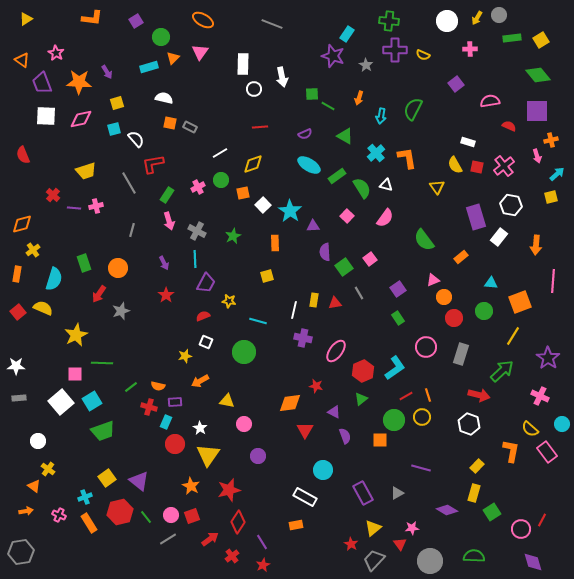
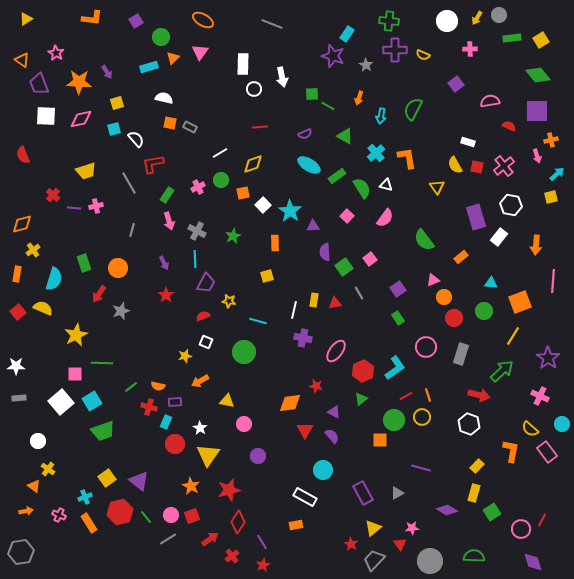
purple trapezoid at (42, 83): moved 3 px left, 1 px down
purple semicircle at (345, 436): moved 13 px left; rotated 21 degrees counterclockwise
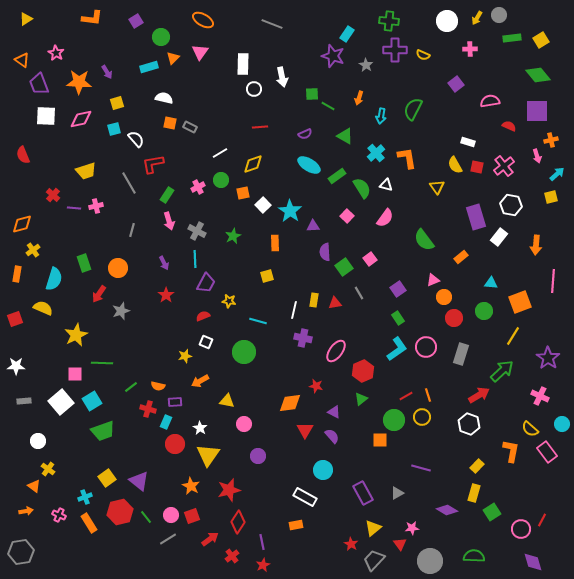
red square at (18, 312): moved 3 px left, 7 px down; rotated 21 degrees clockwise
cyan L-shape at (395, 368): moved 2 px right, 19 px up
red arrow at (479, 395): rotated 45 degrees counterclockwise
gray rectangle at (19, 398): moved 5 px right, 3 px down
red cross at (149, 407): moved 1 px left, 2 px down
purple line at (262, 542): rotated 21 degrees clockwise
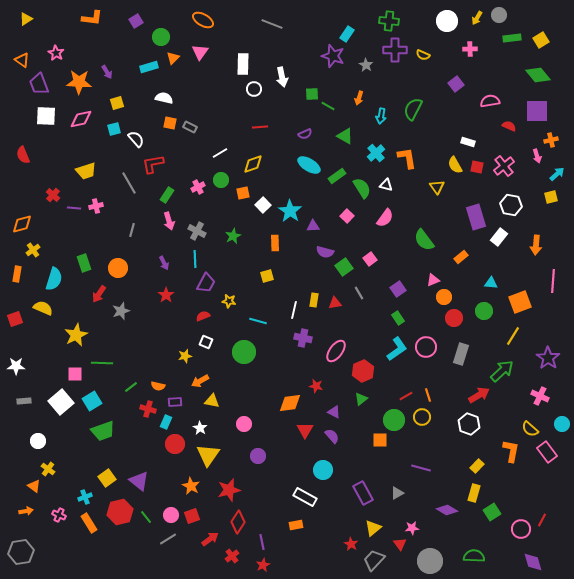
purple semicircle at (325, 252): rotated 72 degrees counterclockwise
yellow triangle at (227, 401): moved 15 px left
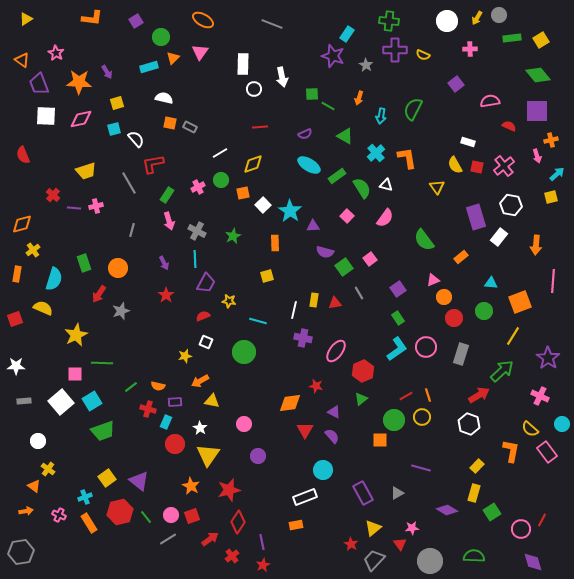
white rectangle at (305, 497): rotated 50 degrees counterclockwise
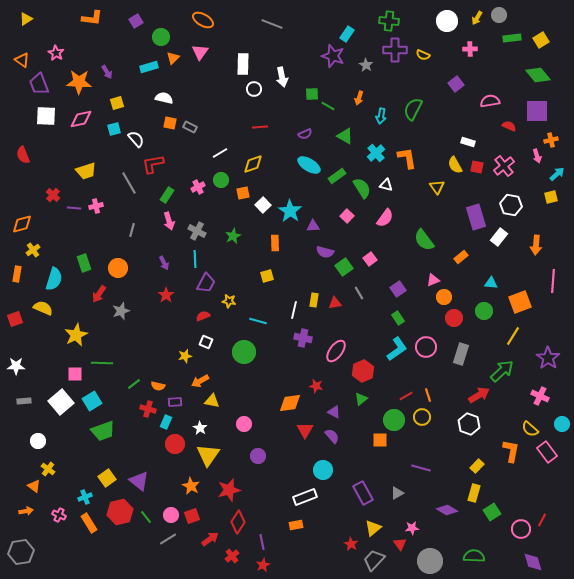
green line at (131, 387): moved 3 px right, 3 px up
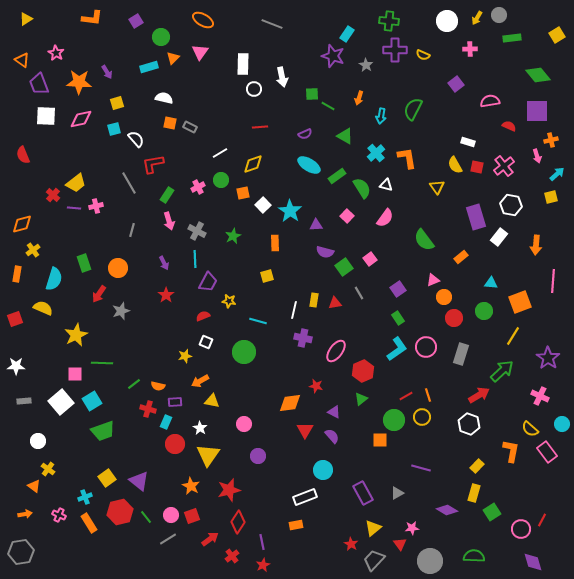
yellow square at (541, 40): moved 16 px right, 5 px up
yellow trapezoid at (86, 171): moved 10 px left, 12 px down; rotated 20 degrees counterclockwise
purple triangle at (313, 226): moved 3 px right, 1 px up
purple trapezoid at (206, 283): moved 2 px right, 1 px up
orange arrow at (26, 511): moved 1 px left, 3 px down
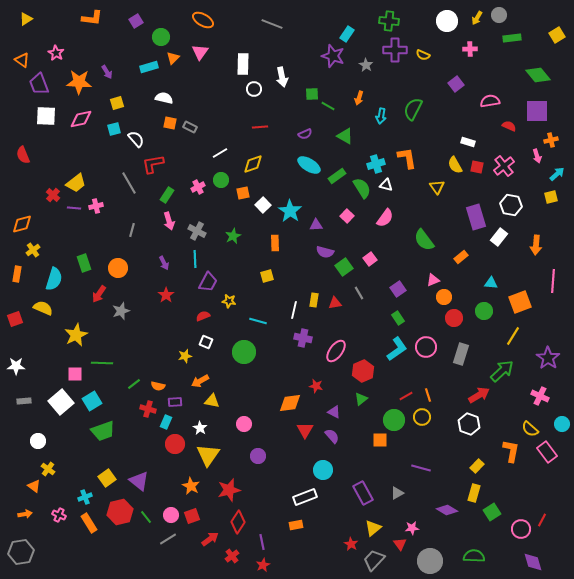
cyan cross at (376, 153): moved 11 px down; rotated 24 degrees clockwise
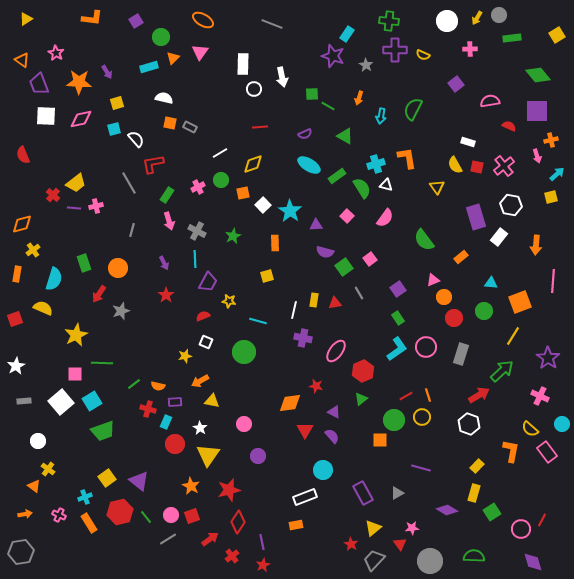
white star at (16, 366): rotated 30 degrees counterclockwise
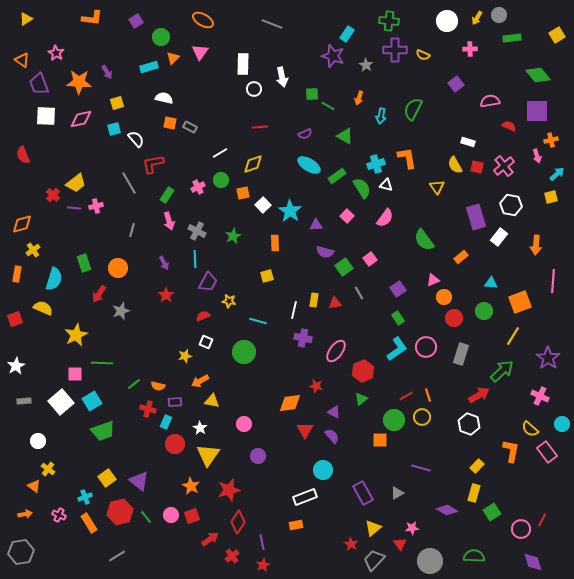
gray line at (168, 539): moved 51 px left, 17 px down
